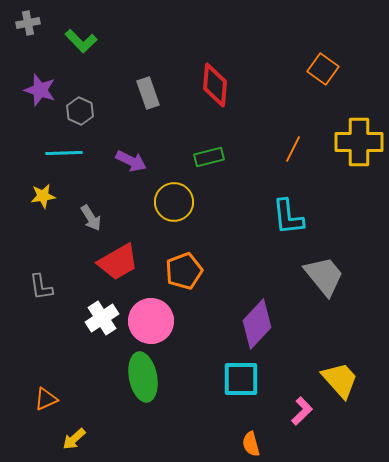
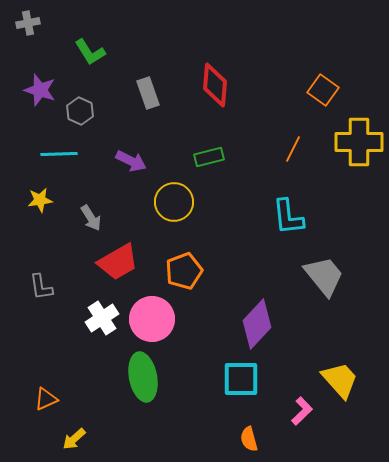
green L-shape: moved 9 px right, 11 px down; rotated 12 degrees clockwise
orange square: moved 21 px down
cyan line: moved 5 px left, 1 px down
yellow star: moved 3 px left, 4 px down
pink circle: moved 1 px right, 2 px up
orange semicircle: moved 2 px left, 5 px up
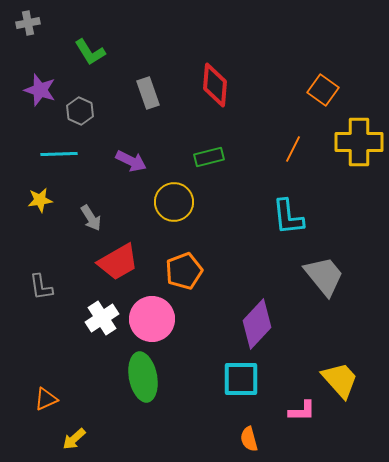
pink L-shape: rotated 44 degrees clockwise
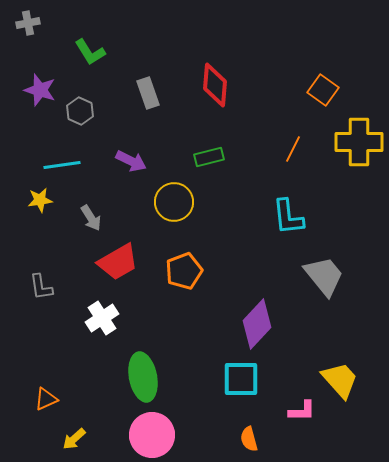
cyan line: moved 3 px right, 11 px down; rotated 6 degrees counterclockwise
pink circle: moved 116 px down
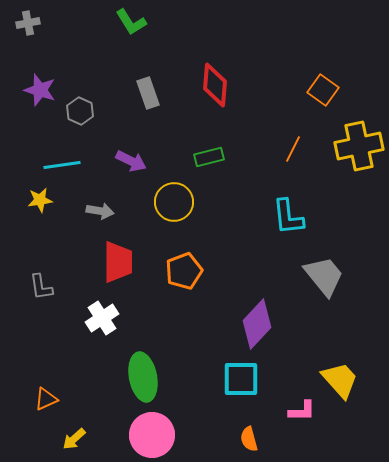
green L-shape: moved 41 px right, 30 px up
yellow cross: moved 4 px down; rotated 12 degrees counterclockwise
gray arrow: moved 9 px right, 7 px up; rotated 48 degrees counterclockwise
red trapezoid: rotated 60 degrees counterclockwise
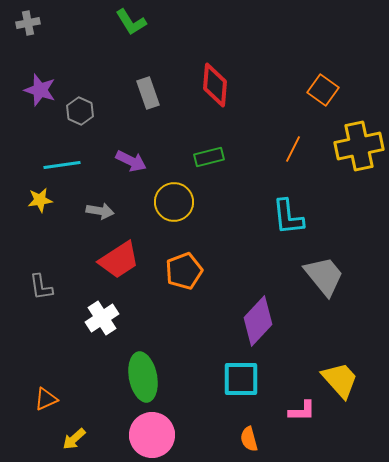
red trapezoid: moved 1 px right, 2 px up; rotated 57 degrees clockwise
purple diamond: moved 1 px right, 3 px up
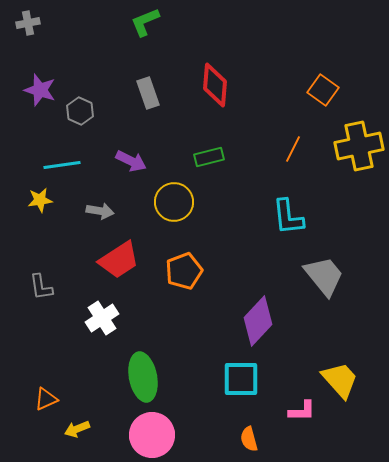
green L-shape: moved 14 px right; rotated 100 degrees clockwise
yellow arrow: moved 3 px right, 10 px up; rotated 20 degrees clockwise
